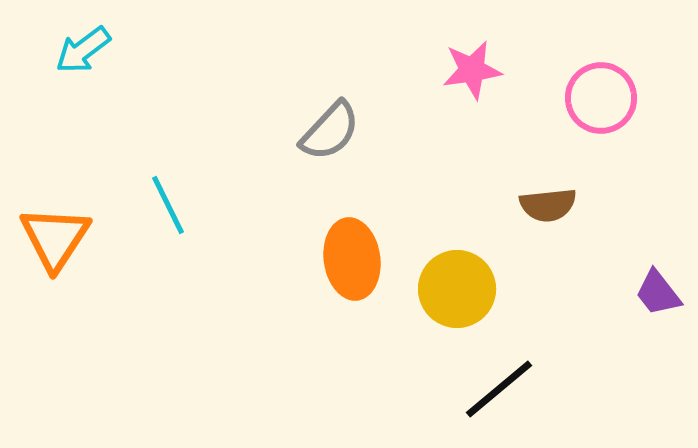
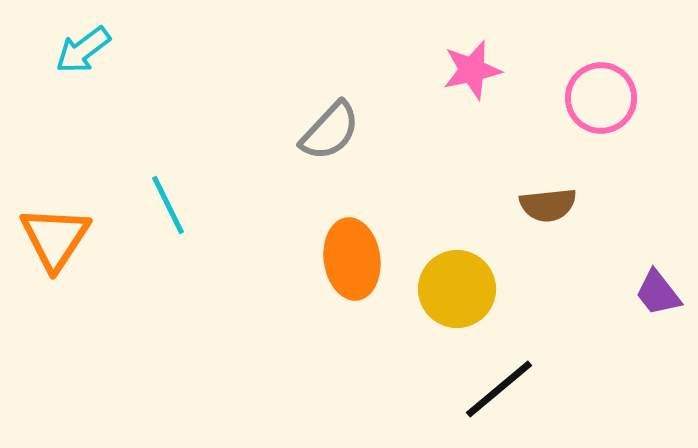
pink star: rotated 4 degrees counterclockwise
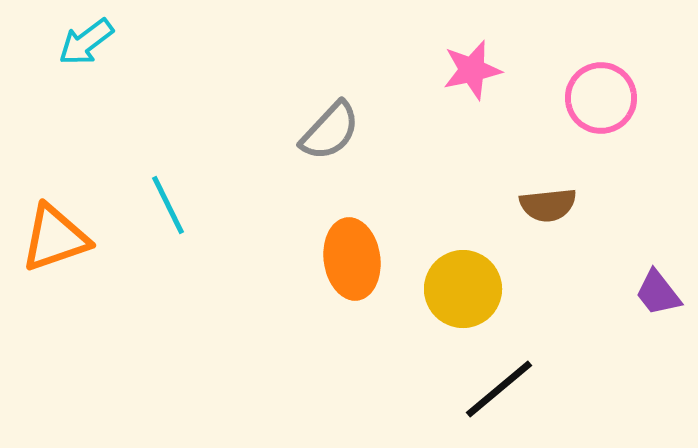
cyan arrow: moved 3 px right, 8 px up
orange triangle: rotated 38 degrees clockwise
yellow circle: moved 6 px right
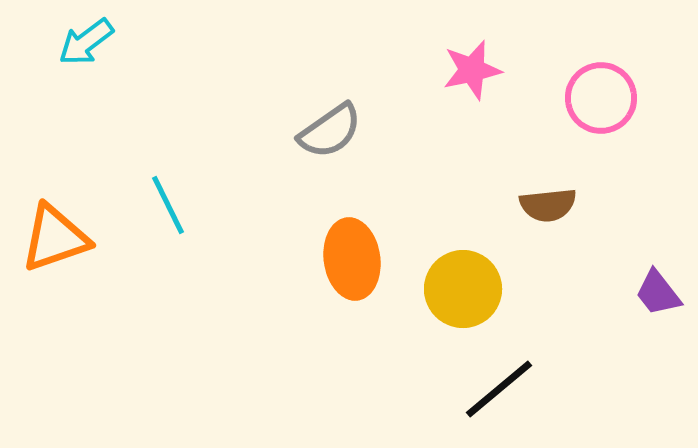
gray semicircle: rotated 12 degrees clockwise
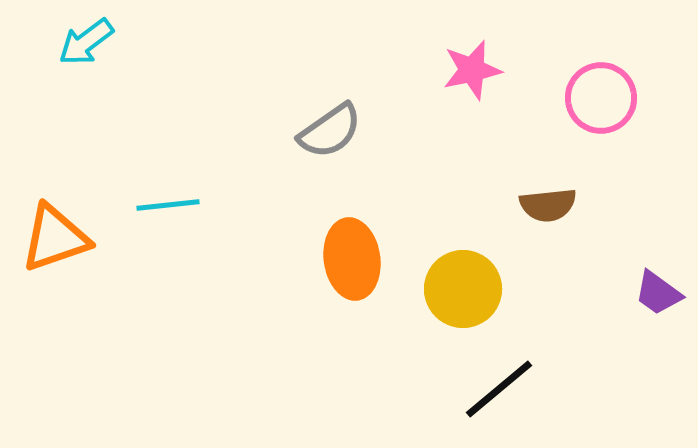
cyan line: rotated 70 degrees counterclockwise
purple trapezoid: rotated 16 degrees counterclockwise
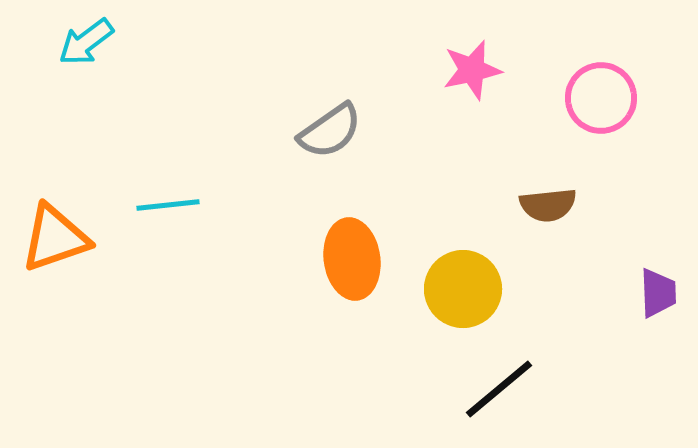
purple trapezoid: rotated 128 degrees counterclockwise
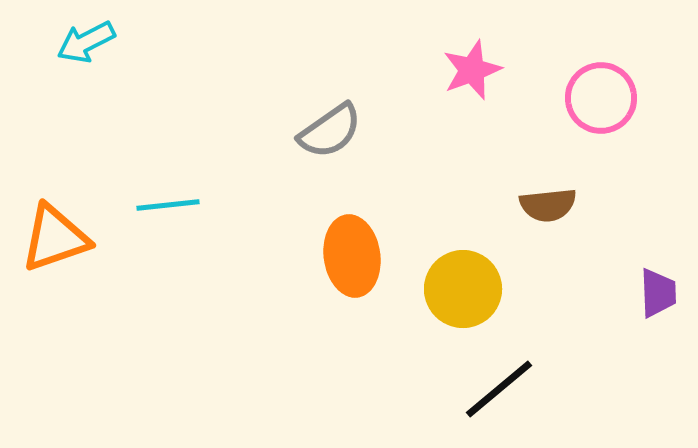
cyan arrow: rotated 10 degrees clockwise
pink star: rotated 8 degrees counterclockwise
orange ellipse: moved 3 px up
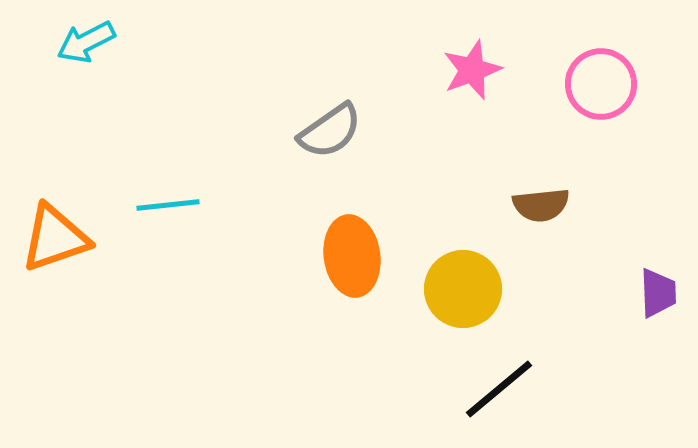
pink circle: moved 14 px up
brown semicircle: moved 7 px left
